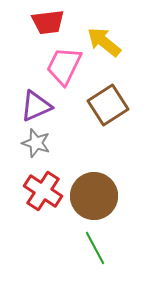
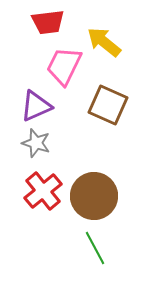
brown square: rotated 33 degrees counterclockwise
red cross: rotated 18 degrees clockwise
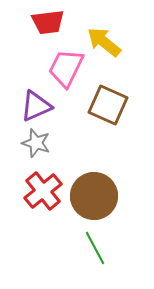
pink trapezoid: moved 2 px right, 2 px down
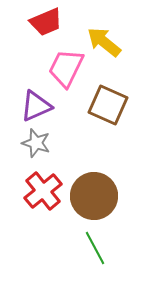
red trapezoid: moved 2 px left; rotated 16 degrees counterclockwise
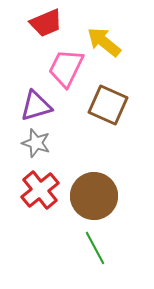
red trapezoid: moved 1 px down
purple triangle: rotated 8 degrees clockwise
red cross: moved 3 px left, 1 px up
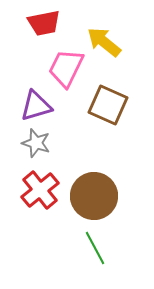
red trapezoid: moved 2 px left; rotated 12 degrees clockwise
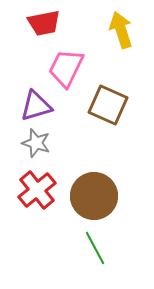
yellow arrow: moved 17 px right, 12 px up; rotated 33 degrees clockwise
red cross: moved 3 px left
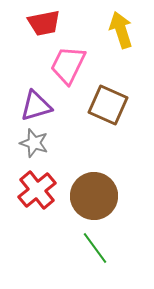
pink trapezoid: moved 2 px right, 3 px up
gray star: moved 2 px left
green line: rotated 8 degrees counterclockwise
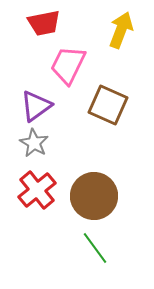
yellow arrow: rotated 39 degrees clockwise
purple triangle: rotated 20 degrees counterclockwise
gray star: rotated 12 degrees clockwise
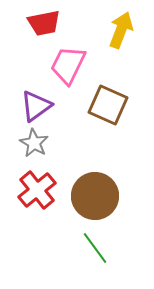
brown circle: moved 1 px right
